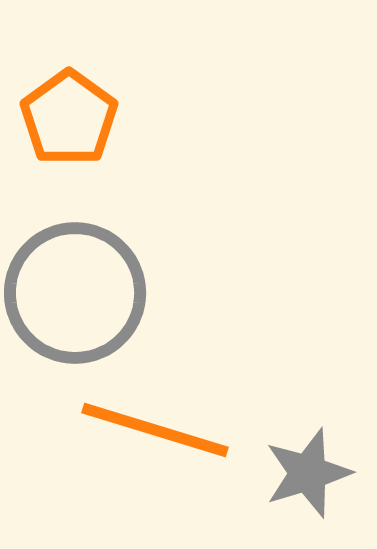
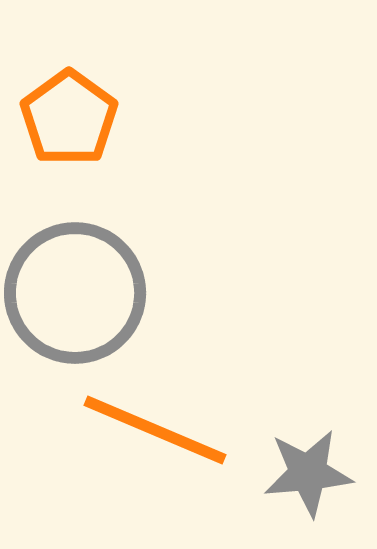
orange line: rotated 6 degrees clockwise
gray star: rotated 12 degrees clockwise
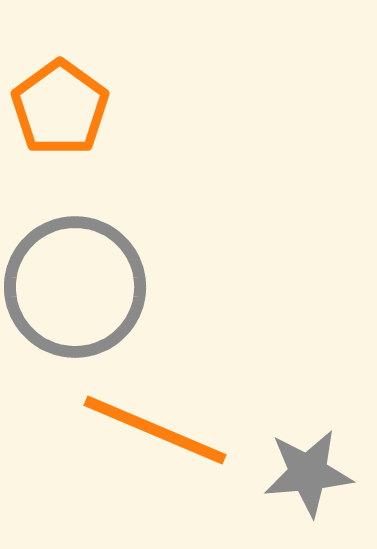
orange pentagon: moved 9 px left, 10 px up
gray circle: moved 6 px up
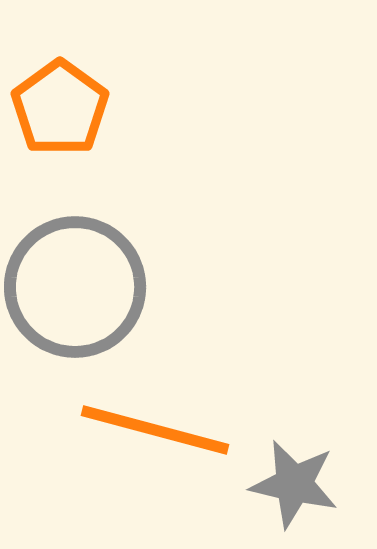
orange line: rotated 8 degrees counterclockwise
gray star: moved 14 px left, 11 px down; rotated 18 degrees clockwise
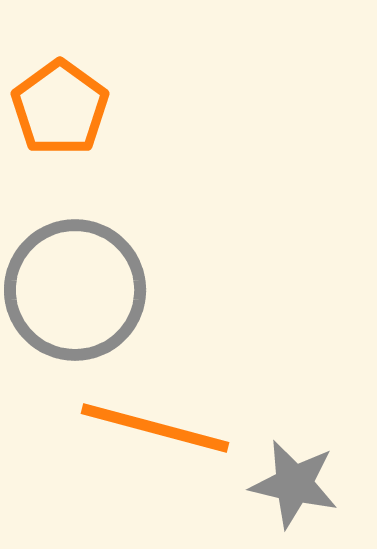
gray circle: moved 3 px down
orange line: moved 2 px up
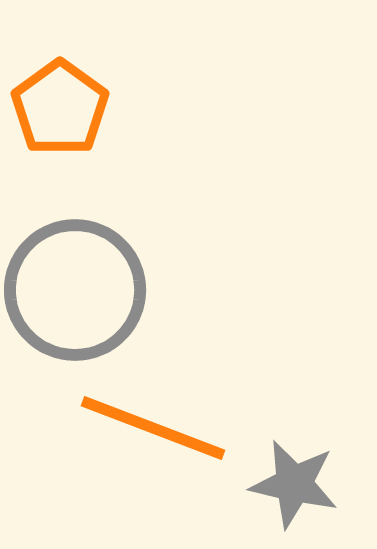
orange line: moved 2 px left; rotated 6 degrees clockwise
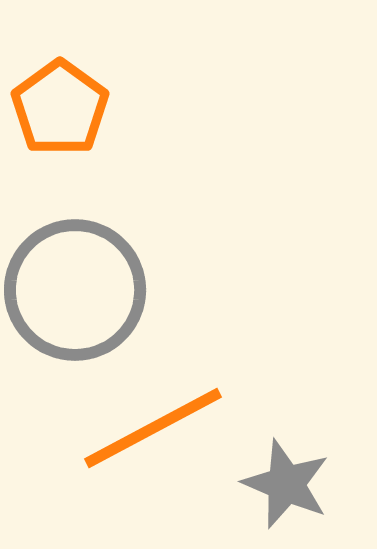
orange line: rotated 49 degrees counterclockwise
gray star: moved 8 px left; rotated 10 degrees clockwise
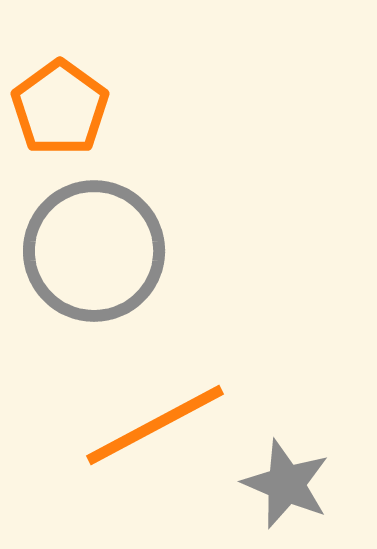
gray circle: moved 19 px right, 39 px up
orange line: moved 2 px right, 3 px up
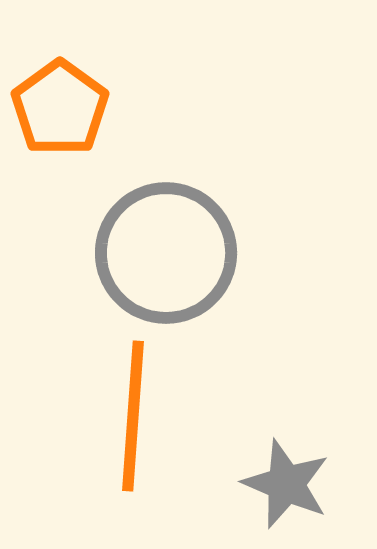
gray circle: moved 72 px right, 2 px down
orange line: moved 22 px left, 9 px up; rotated 58 degrees counterclockwise
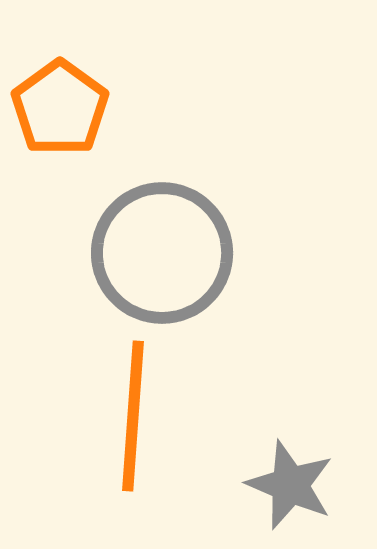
gray circle: moved 4 px left
gray star: moved 4 px right, 1 px down
